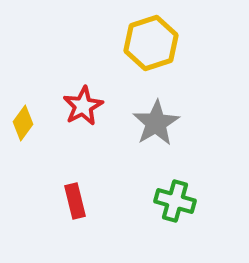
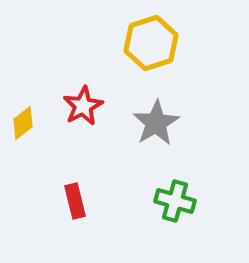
yellow diamond: rotated 16 degrees clockwise
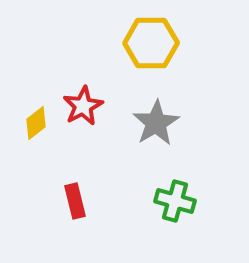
yellow hexagon: rotated 18 degrees clockwise
yellow diamond: moved 13 px right
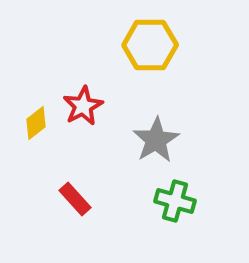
yellow hexagon: moved 1 px left, 2 px down
gray star: moved 17 px down
red rectangle: moved 2 px up; rotated 28 degrees counterclockwise
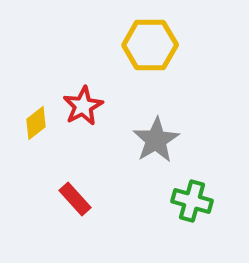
green cross: moved 17 px right
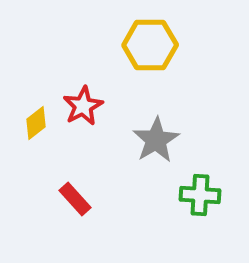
green cross: moved 8 px right, 6 px up; rotated 12 degrees counterclockwise
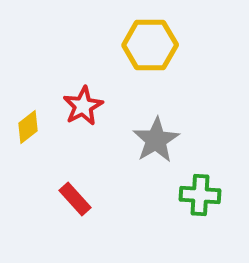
yellow diamond: moved 8 px left, 4 px down
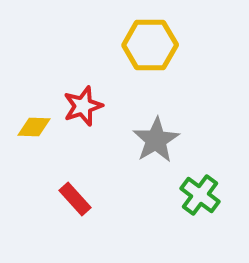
red star: rotated 9 degrees clockwise
yellow diamond: moved 6 px right; rotated 40 degrees clockwise
green cross: rotated 33 degrees clockwise
